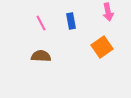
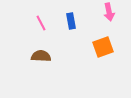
pink arrow: moved 1 px right
orange square: moved 1 px right; rotated 15 degrees clockwise
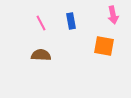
pink arrow: moved 4 px right, 3 px down
orange square: moved 1 px right, 1 px up; rotated 30 degrees clockwise
brown semicircle: moved 1 px up
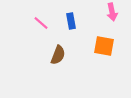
pink arrow: moved 1 px left, 3 px up
pink line: rotated 21 degrees counterclockwise
brown semicircle: moved 17 px right; rotated 108 degrees clockwise
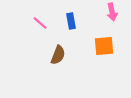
pink line: moved 1 px left
orange square: rotated 15 degrees counterclockwise
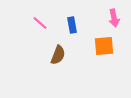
pink arrow: moved 2 px right, 6 px down
blue rectangle: moved 1 px right, 4 px down
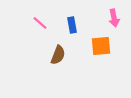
orange square: moved 3 px left
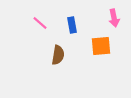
brown semicircle: rotated 12 degrees counterclockwise
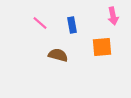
pink arrow: moved 1 px left, 2 px up
orange square: moved 1 px right, 1 px down
brown semicircle: rotated 84 degrees counterclockwise
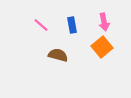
pink arrow: moved 9 px left, 6 px down
pink line: moved 1 px right, 2 px down
orange square: rotated 35 degrees counterclockwise
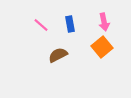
blue rectangle: moved 2 px left, 1 px up
brown semicircle: rotated 42 degrees counterclockwise
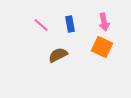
orange square: rotated 25 degrees counterclockwise
